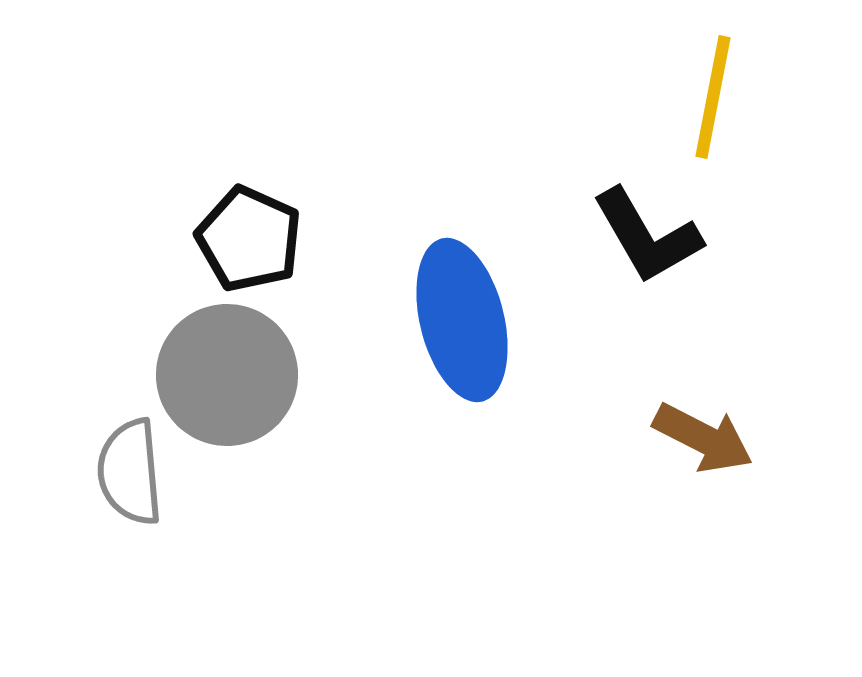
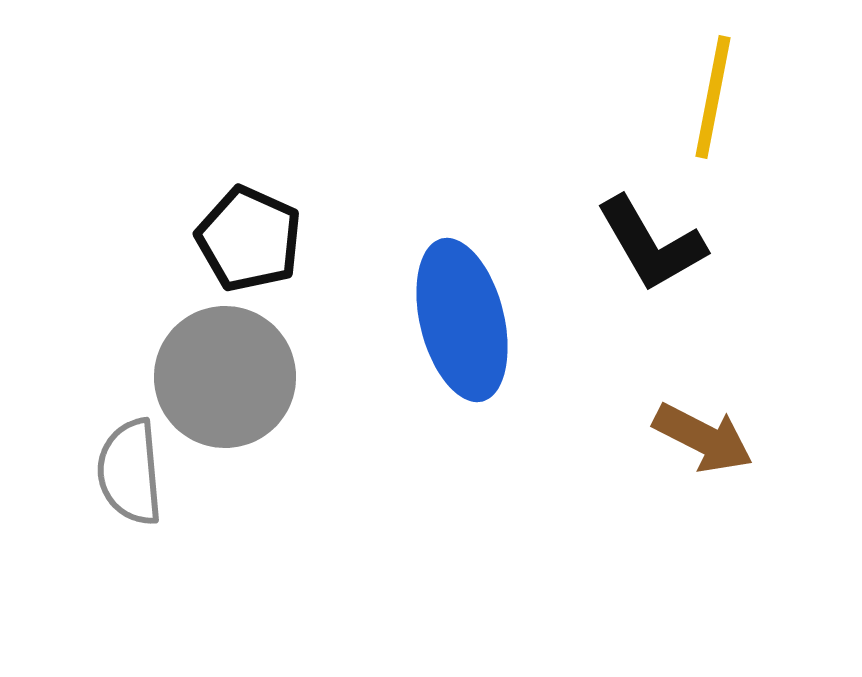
black L-shape: moved 4 px right, 8 px down
gray circle: moved 2 px left, 2 px down
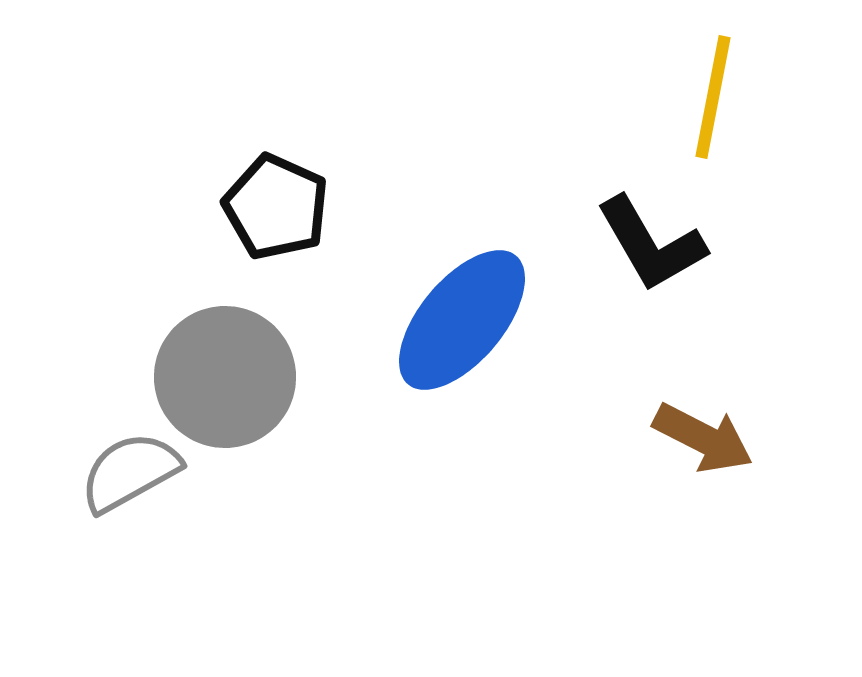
black pentagon: moved 27 px right, 32 px up
blue ellipse: rotated 54 degrees clockwise
gray semicircle: rotated 66 degrees clockwise
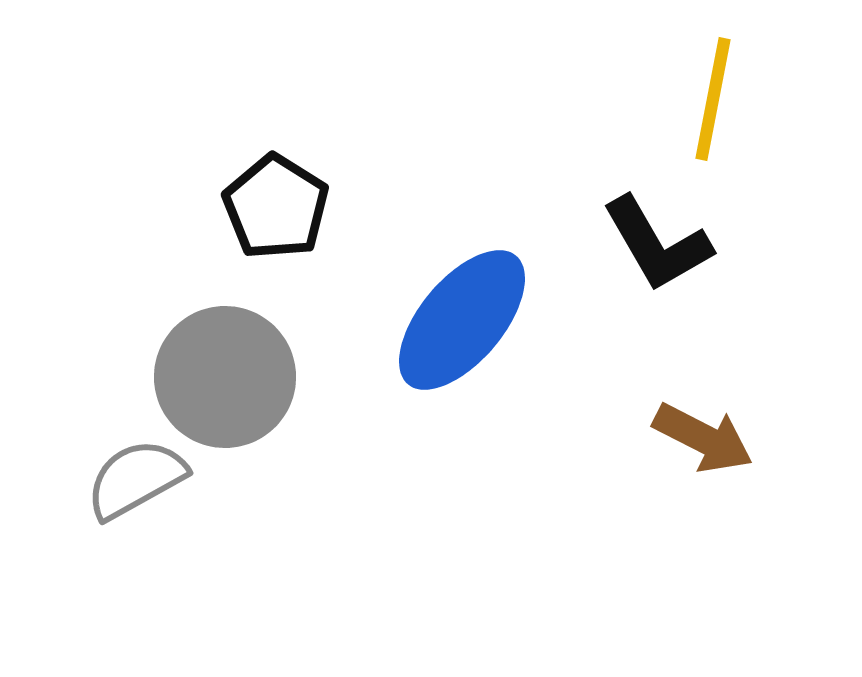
yellow line: moved 2 px down
black pentagon: rotated 8 degrees clockwise
black L-shape: moved 6 px right
gray semicircle: moved 6 px right, 7 px down
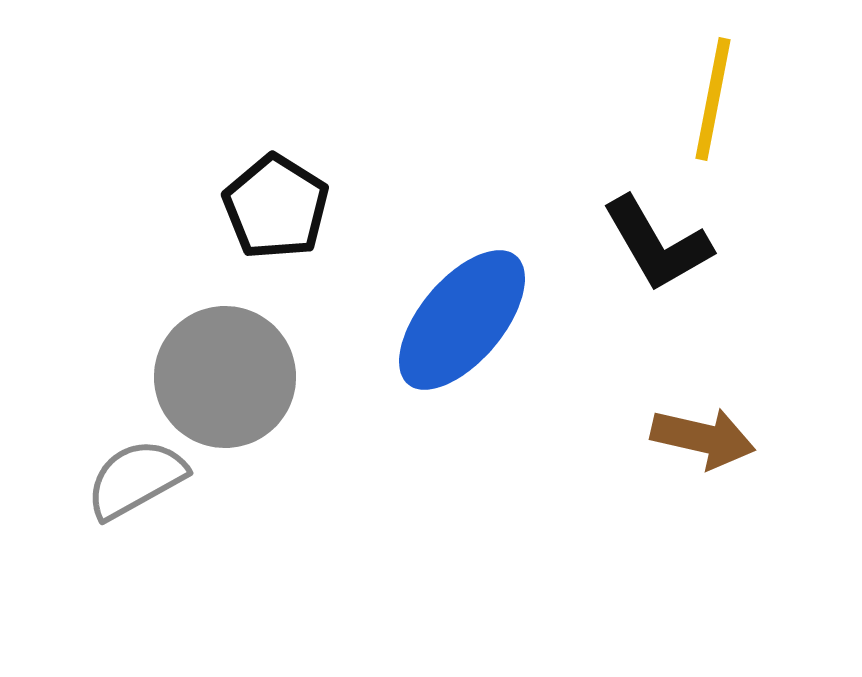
brown arrow: rotated 14 degrees counterclockwise
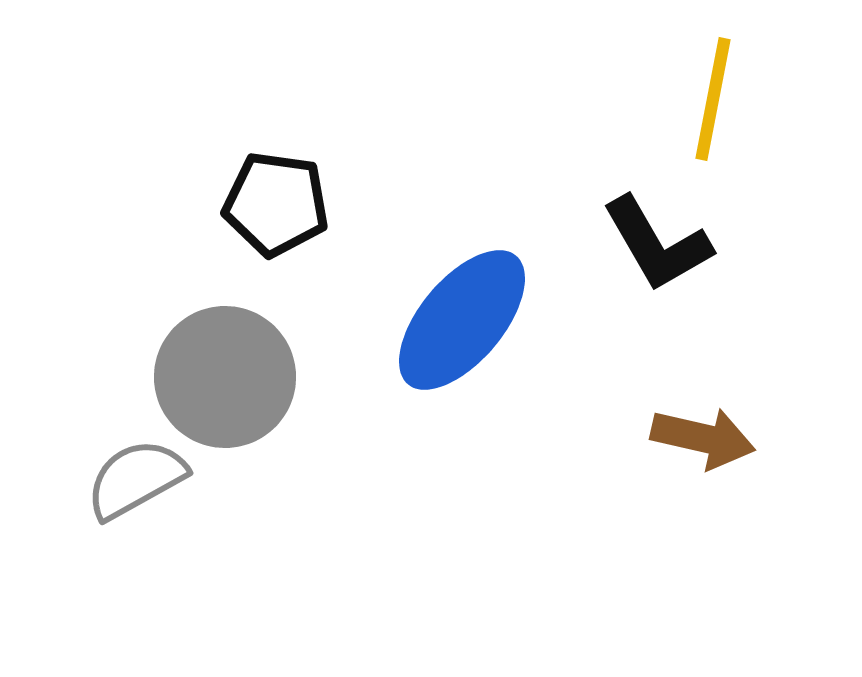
black pentagon: moved 3 px up; rotated 24 degrees counterclockwise
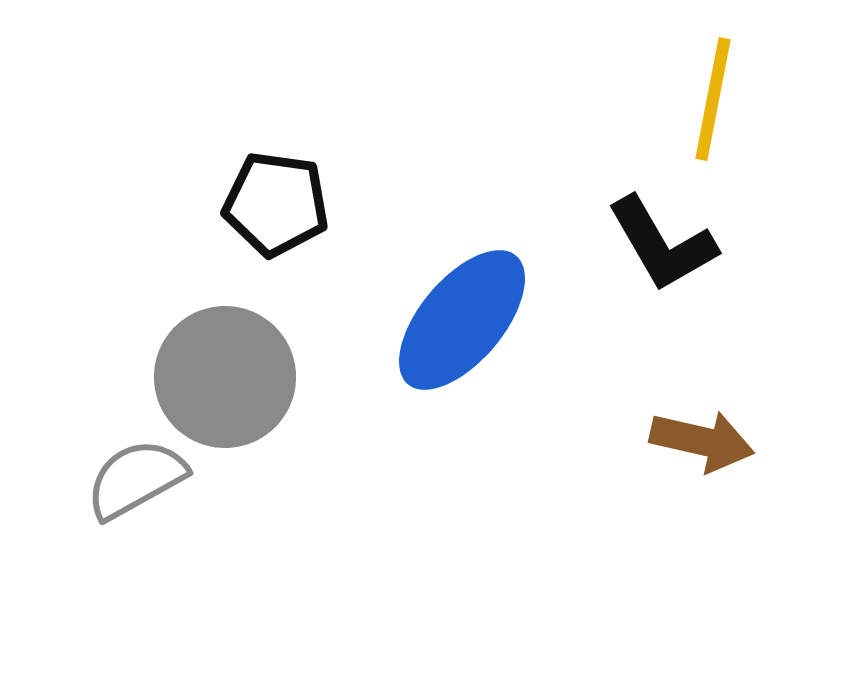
black L-shape: moved 5 px right
brown arrow: moved 1 px left, 3 px down
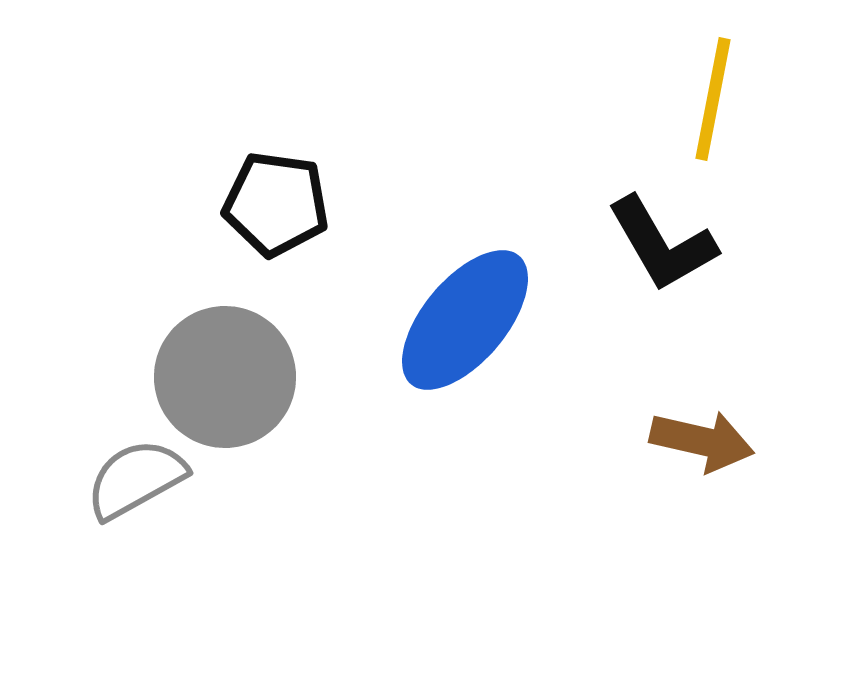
blue ellipse: moved 3 px right
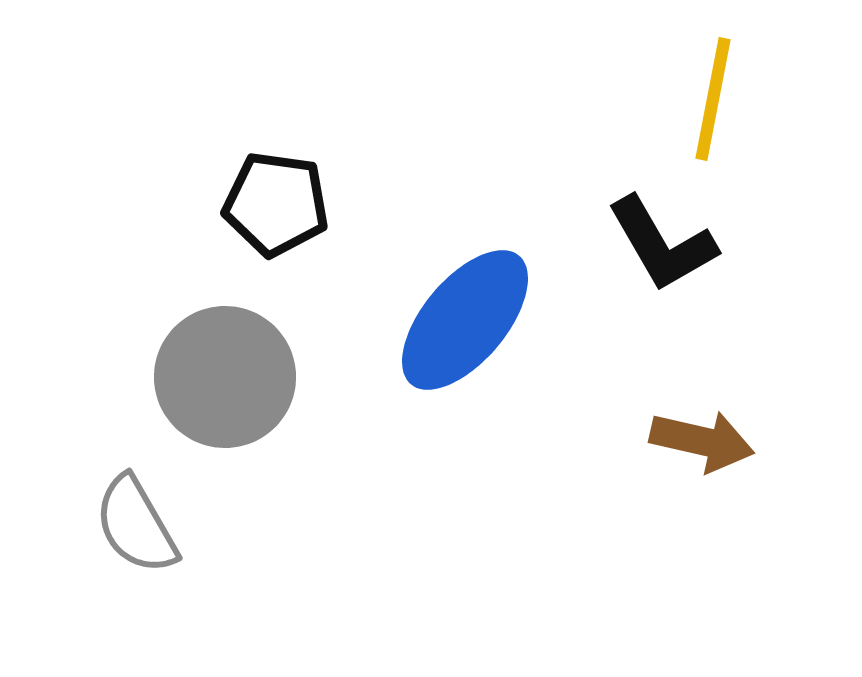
gray semicircle: moved 46 px down; rotated 91 degrees counterclockwise
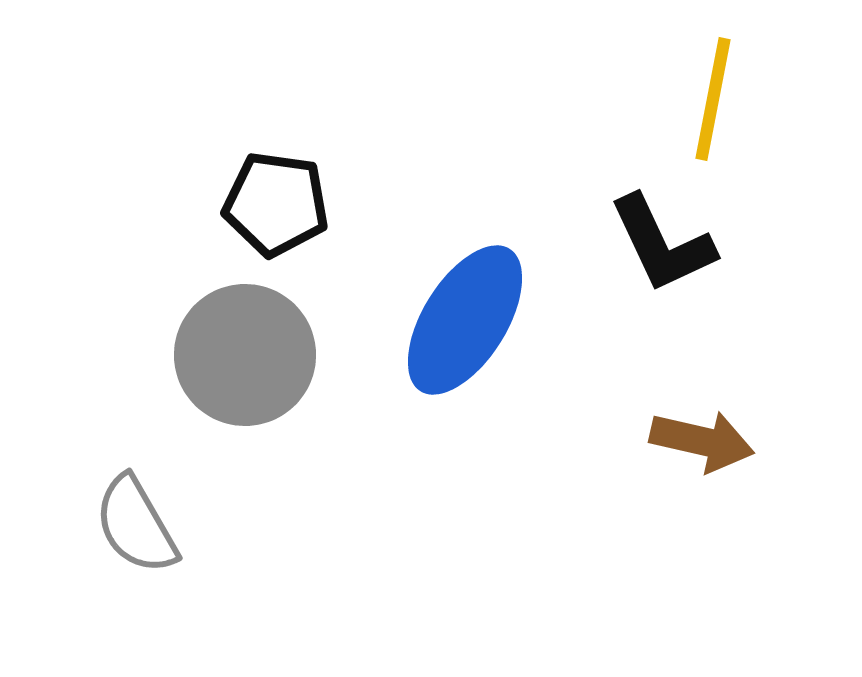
black L-shape: rotated 5 degrees clockwise
blue ellipse: rotated 8 degrees counterclockwise
gray circle: moved 20 px right, 22 px up
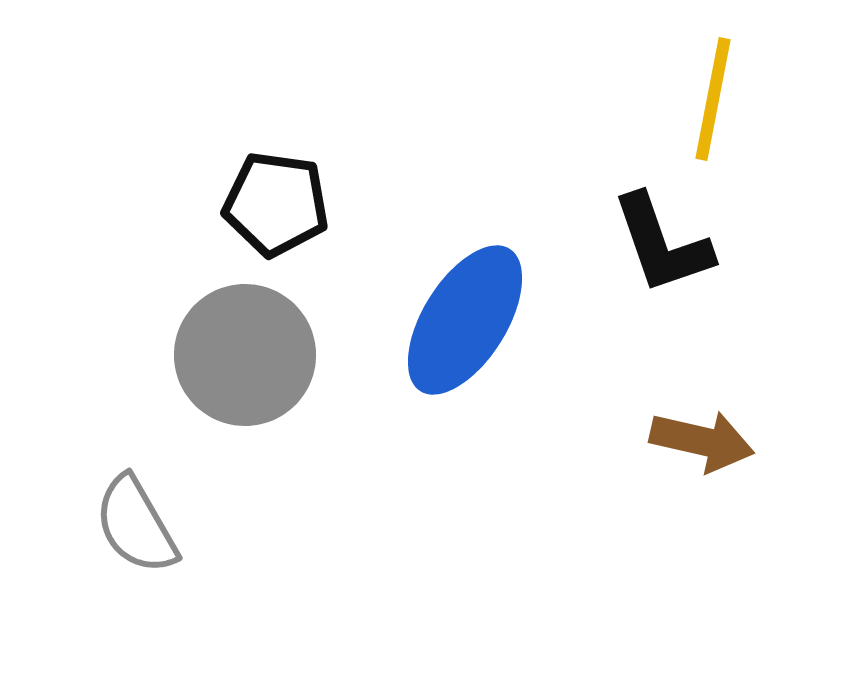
black L-shape: rotated 6 degrees clockwise
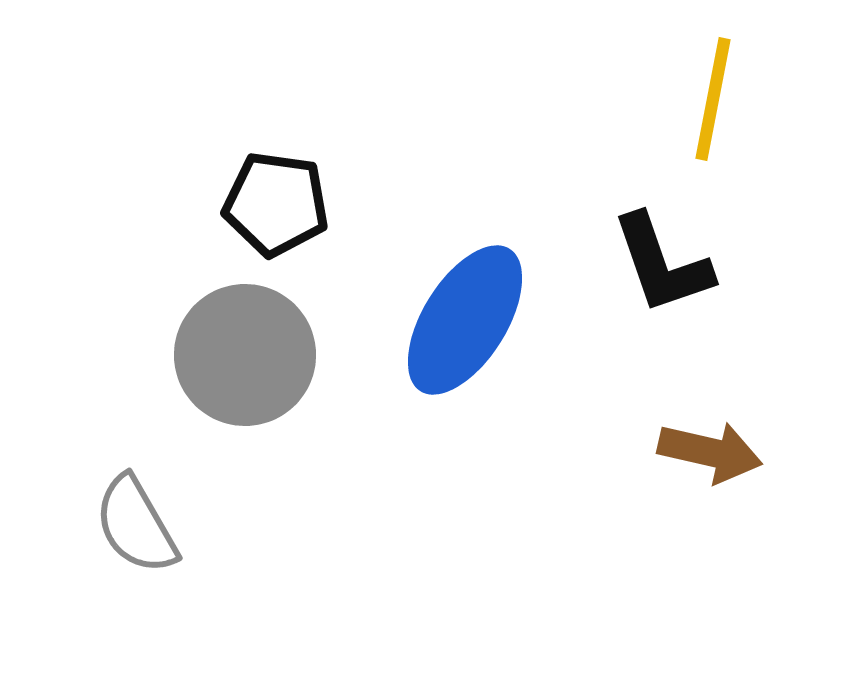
black L-shape: moved 20 px down
brown arrow: moved 8 px right, 11 px down
